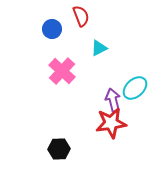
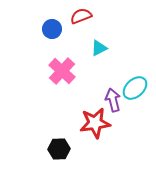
red semicircle: rotated 90 degrees counterclockwise
red star: moved 16 px left
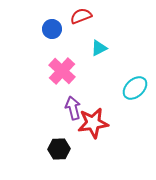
purple arrow: moved 40 px left, 8 px down
red star: moved 2 px left
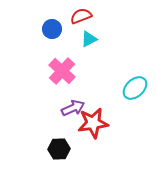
cyan triangle: moved 10 px left, 9 px up
purple arrow: rotated 80 degrees clockwise
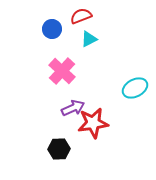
cyan ellipse: rotated 15 degrees clockwise
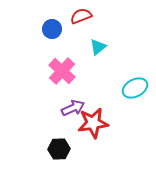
cyan triangle: moved 9 px right, 8 px down; rotated 12 degrees counterclockwise
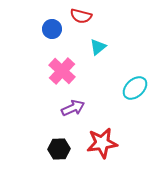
red semicircle: rotated 145 degrees counterclockwise
cyan ellipse: rotated 15 degrees counterclockwise
red star: moved 9 px right, 20 px down
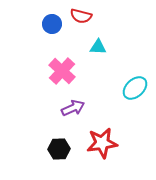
blue circle: moved 5 px up
cyan triangle: rotated 42 degrees clockwise
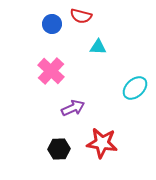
pink cross: moved 11 px left
red star: rotated 16 degrees clockwise
